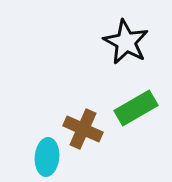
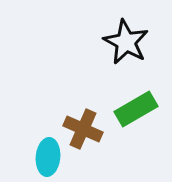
green rectangle: moved 1 px down
cyan ellipse: moved 1 px right
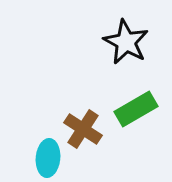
brown cross: rotated 9 degrees clockwise
cyan ellipse: moved 1 px down
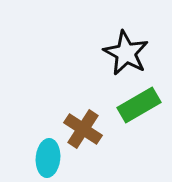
black star: moved 11 px down
green rectangle: moved 3 px right, 4 px up
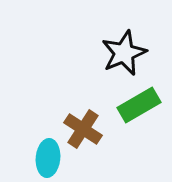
black star: moved 2 px left; rotated 21 degrees clockwise
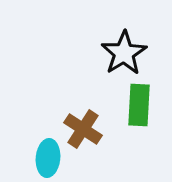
black star: rotated 9 degrees counterclockwise
green rectangle: rotated 57 degrees counterclockwise
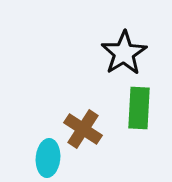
green rectangle: moved 3 px down
